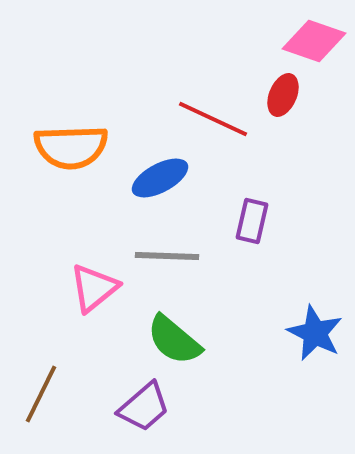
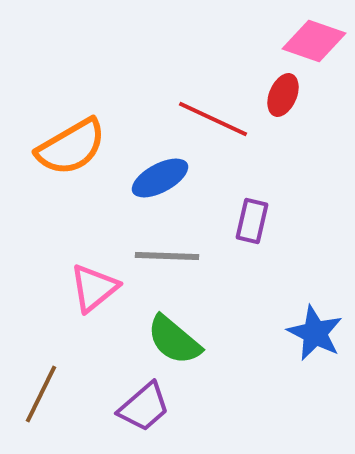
orange semicircle: rotated 28 degrees counterclockwise
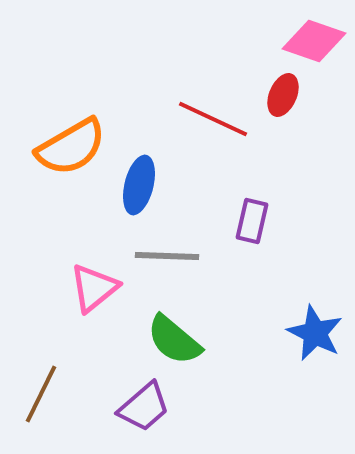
blue ellipse: moved 21 px left, 7 px down; rotated 48 degrees counterclockwise
